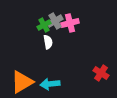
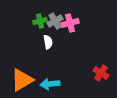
green cross: moved 4 px left, 4 px up; rotated 16 degrees clockwise
orange triangle: moved 2 px up
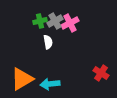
pink cross: rotated 12 degrees counterclockwise
orange triangle: moved 1 px up
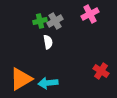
pink cross: moved 20 px right, 9 px up
red cross: moved 2 px up
orange triangle: moved 1 px left
cyan arrow: moved 2 px left, 1 px up
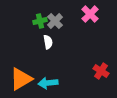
pink cross: rotated 18 degrees counterclockwise
gray cross: rotated 14 degrees counterclockwise
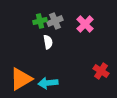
pink cross: moved 5 px left, 10 px down
gray cross: rotated 21 degrees clockwise
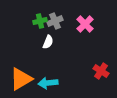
white semicircle: rotated 32 degrees clockwise
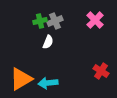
pink cross: moved 10 px right, 4 px up
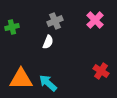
green cross: moved 28 px left, 6 px down
orange triangle: rotated 30 degrees clockwise
cyan arrow: rotated 48 degrees clockwise
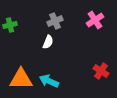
pink cross: rotated 12 degrees clockwise
green cross: moved 2 px left, 2 px up
cyan arrow: moved 1 px right, 2 px up; rotated 18 degrees counterclockwise
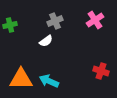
white semicircle: moved 2 px left, 1 px up; rotated 32 degrees clockwise
red cross: rotated 14 degrees counterclockwise
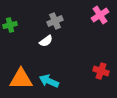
pink cross: moved 5 px right, 5 px up
